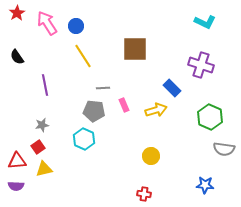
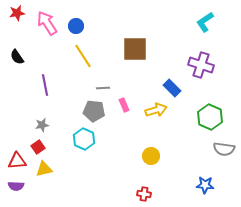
red star: rotated 21 degrees clockwise
cyan L-shape: rotated 120 degrees clockwise
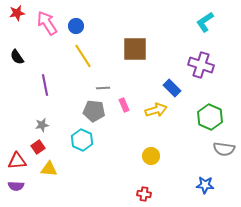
cyan hexagon: moved 2 px left, 1 px down
yellow triangle: moved 5 px right; rotated 18 degrees clockwise
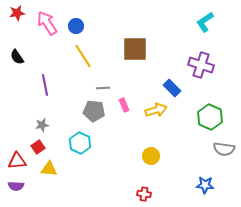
cyan hexagon: moved 2 px left, 3 px down
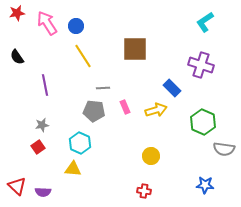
pink rectangle: moved 1 px right, 2 px down
green hexagon: moved 7 px left, 5 px down
red triangle: moved 25 px down; rotated 48 degrees clockwise
yellow triangle: moved 24 px right
purple semicircle: moved 27 px right, 6 px down
red cross: moved 3 px up
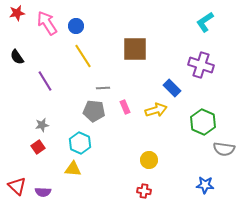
purple line: moved 4 px up; rotated 20 degrees counterclockwise
yellow circle: moved 2 px left, 4 px down
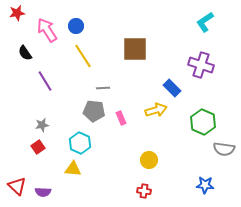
pink arrow: moved 7 px down
black semicircle: moved 8 px right, 4 px up
pink rectangle: moved 4 px left, 11 px down
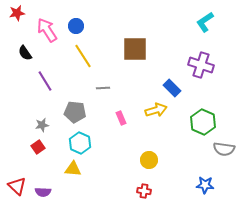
gray pentagon: moved 19 px left, 1 px down
